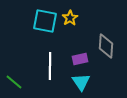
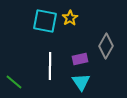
gray diamond: rotated 25 degrees clockwise
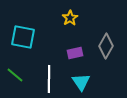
cyan square: moved 22 px left, 16 px down
purple rectangle: moved 5 px left, 6 px up
white line: moved 1 px left, 13 px down
green line: moved 1 px right, 7 px up
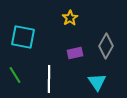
green line: rotated 18 degrees clockwise
cyan triangle: moved 16 px right
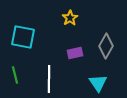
green line: rotated 18 degrees clockwise
cyan triangle: moved 1 px right, 1 px down
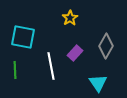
purple rectangle: rotated 35 degrees counterclockwise
green line: moved 5 px up; rotated 12 degrees clockwise
white line: moved 2 px right, 13 px up; rotated 12 degrees counterclockwise
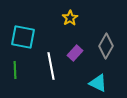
cyan triangle: rotated 30 degrees counterclockwise
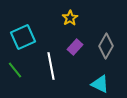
cyan square: rotated 35 degrees counterclockwise
purple rectangle: moved 6 px up
green line: rotated 36 degrees counterclockwise
cyan triangle: moved 2 px right, 1 px down
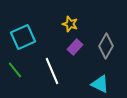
yellow star: moved 6 px down; rotated 21 degrees counterclockwise
white line: moved 1 px right, 5 px down; rotated 12 degrees counterclockwise
